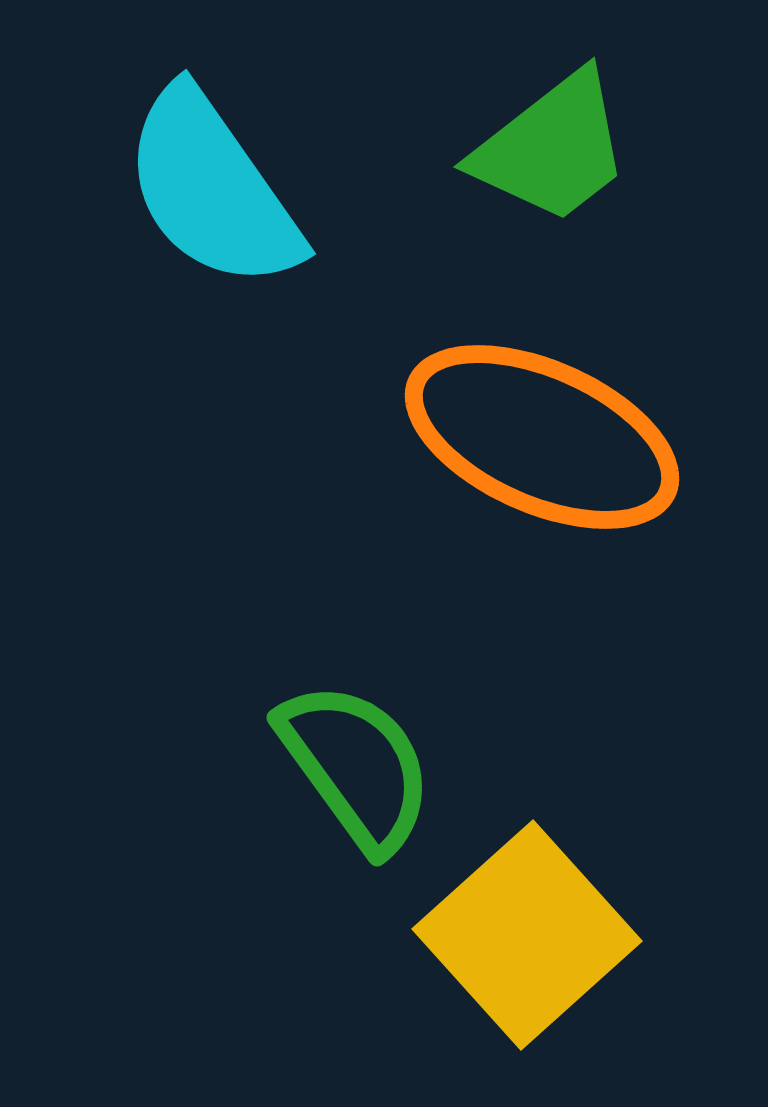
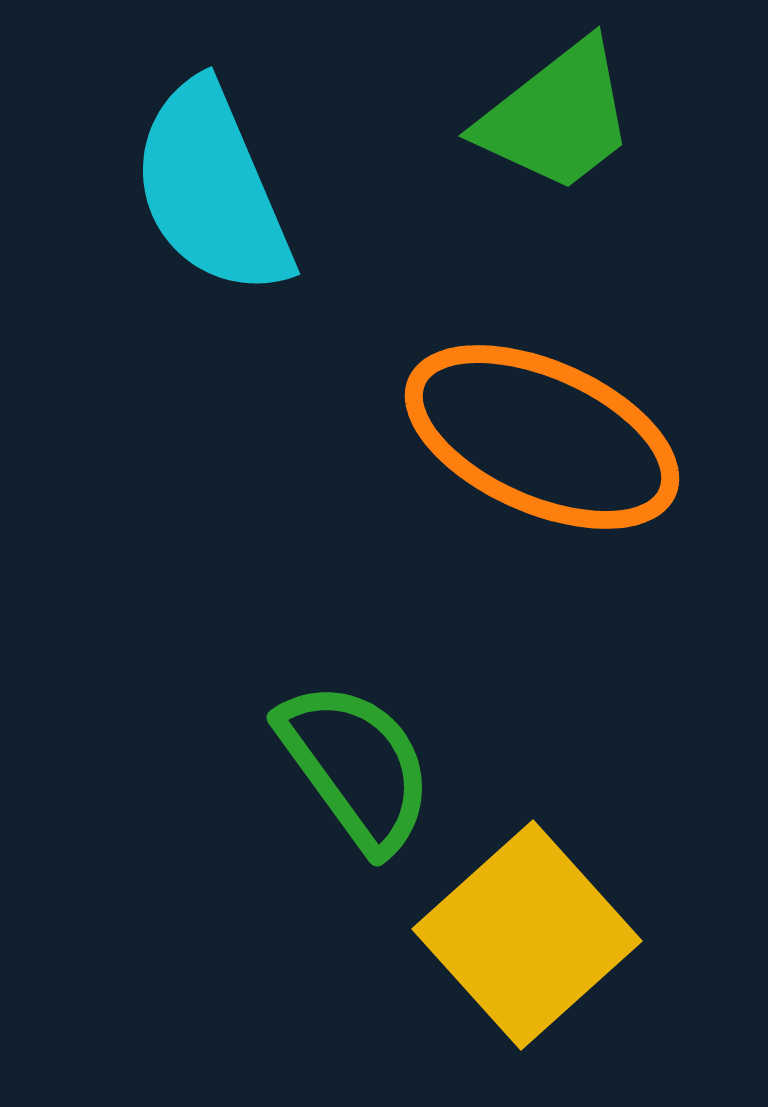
green trapezoid: moved 5 px right, 31 px up
cyan semicircle: rotated 12 degrees clockwise
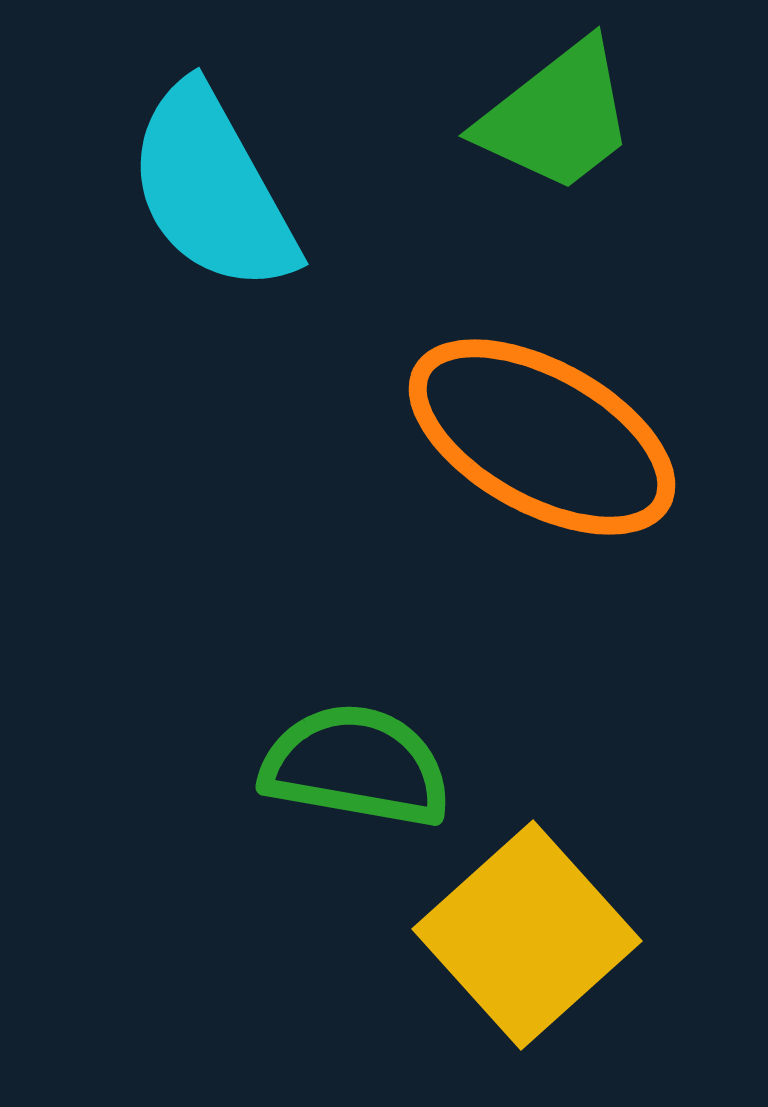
cyan semicircle: rotated 6 degrees counterclockwise
orange ellipse: rotated 5 degrees clockwise
green semicircle: rotated 44 degrees counterclockwise
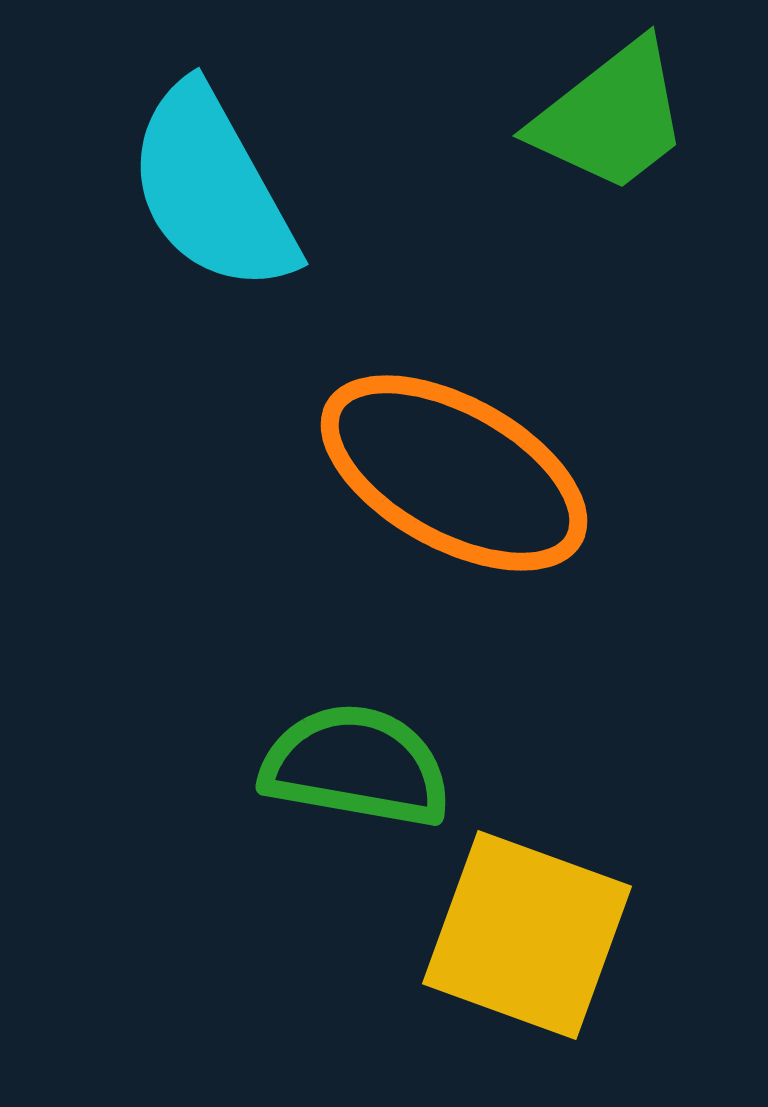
green trapezoid: moved 54 px right
orange ellipse: moved 88 px left, 36 px down
yellow square: rotated 28 degrees counterclockwise
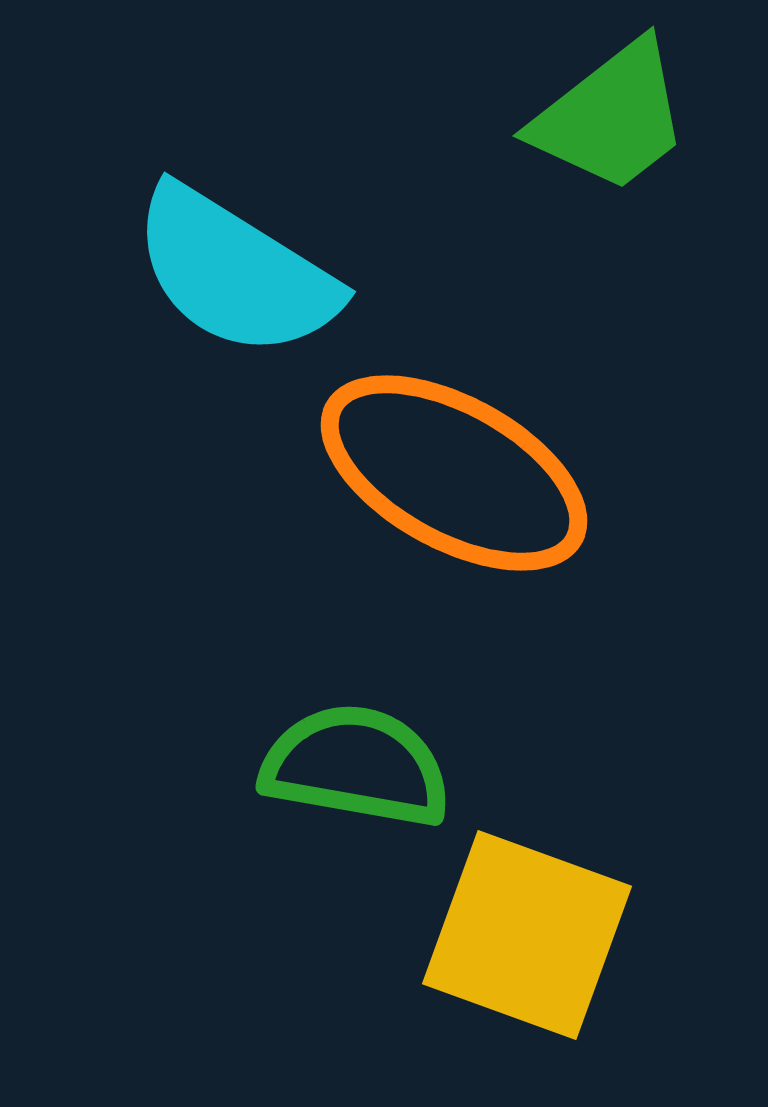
cyan semicircle: moved 23 px right, 83 px down; rotated 29 degrees counterclockwise
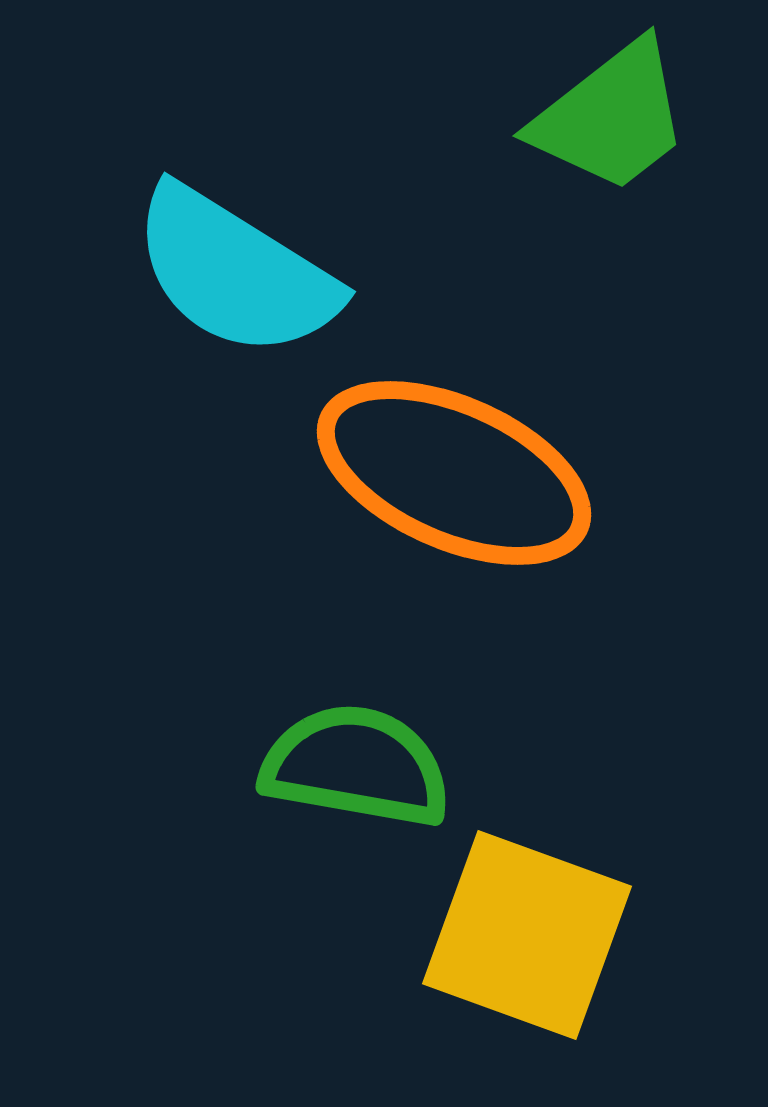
orange ellipse: rotated 5 degrees counterclockwise
